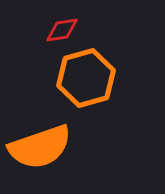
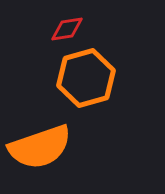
red diamond: moved 5 px right, 1 px up
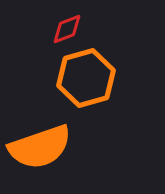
red diamond: rotated 12 degrees counterclockwise
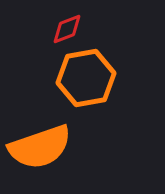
orange hexagon: rotated 6 degrees clockwise
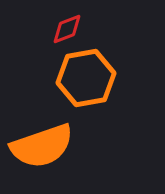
orange semicircle: moved 2 px right, 1 px up
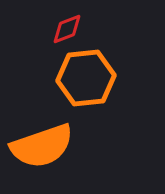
orange hexagon: rotated 4 degrees clockwise
